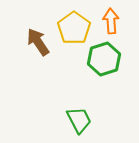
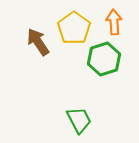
orange arrow: moved 3 px right, 1 px down
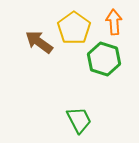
brown arrow: moved 1 px right; rotated 20 degrees counterclockwise
green hexagon: rotated 24 degrees counterclockwise
